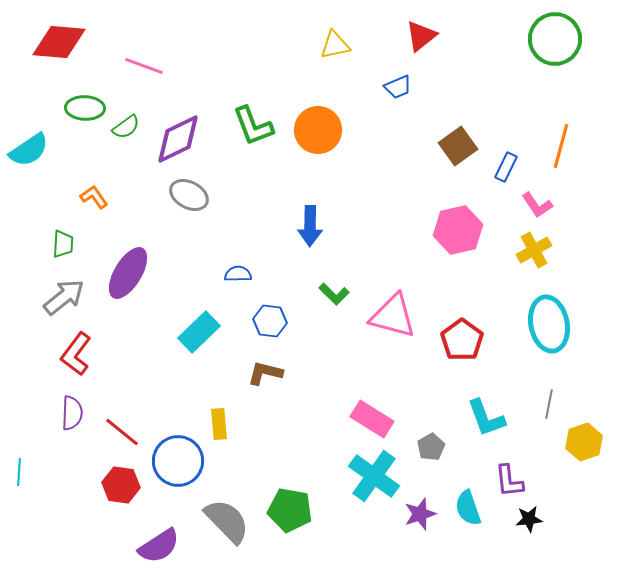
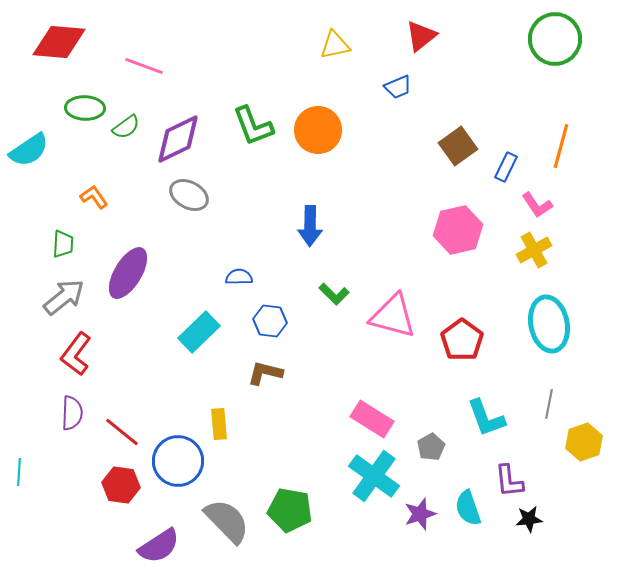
blue semicircle at (238, 274): moved 1 px right, 3 px down
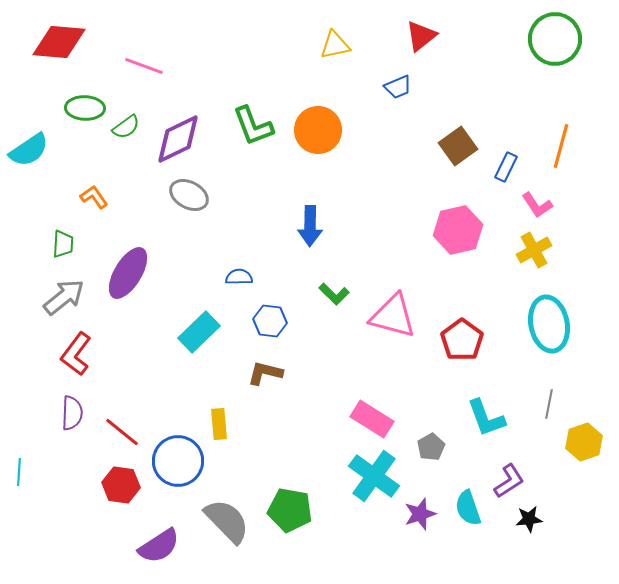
purple L-shape at (509, 481): rotated 117 degrees counterclockwise
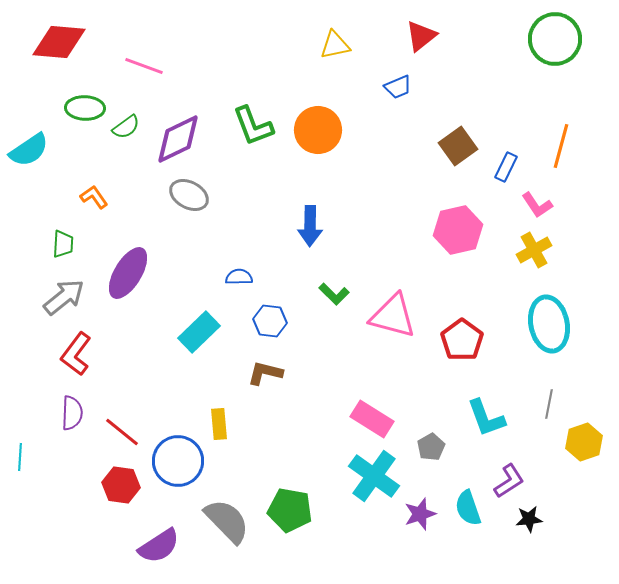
cyan line at (19, 472): moved 1 px right, 15 px up
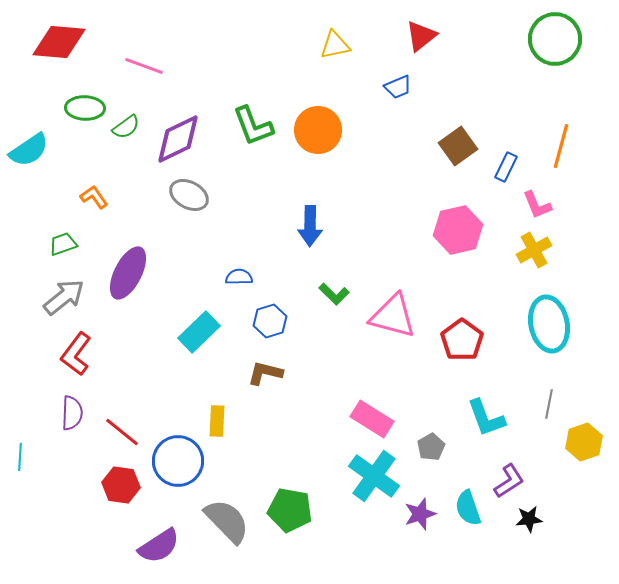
pink L-shape at (537, 205): rotated 12 degrees clockwise
green trapezoid at (63, 244): rotated 112 degrees counterclockwise
purple ellipse at (128, 273): rotated 4 degrees counterclockwise
blue hexagon at (270, 321): rotated 24 degrees counterclockwise
yellow rectangle at (219, 424): moved 2 px left, 3 px up; rotated 8 degrees clockwise
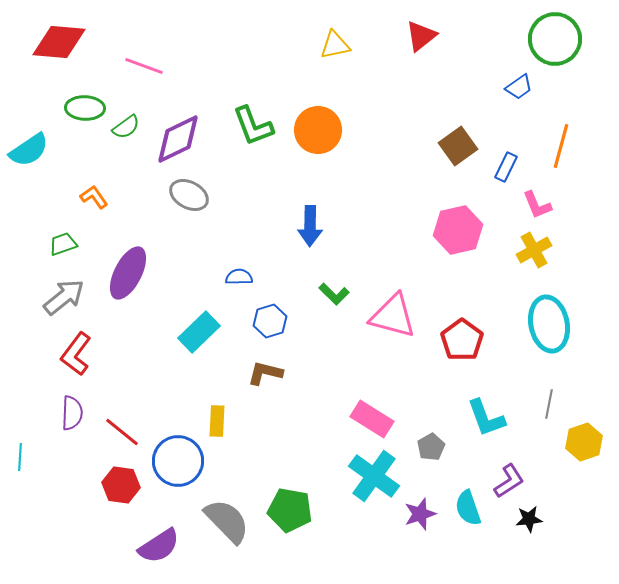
blue trapezoid at (398, 87): moved 121 px right; rotated 12 degrees counterclockwise
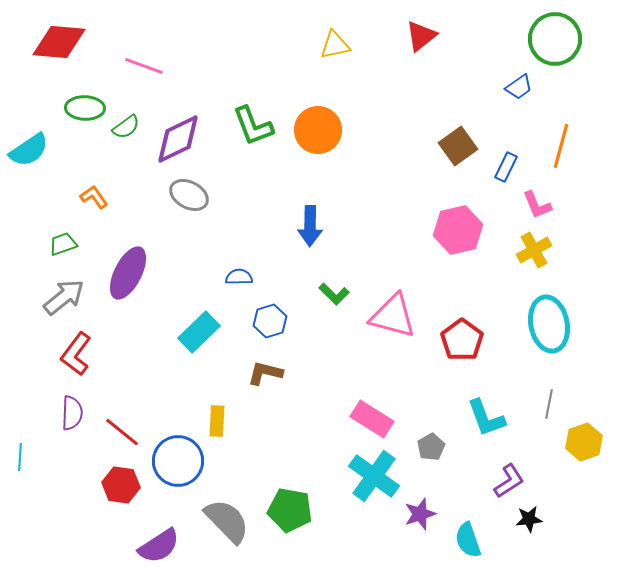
cyan semicircle at (468, 508): moved 32 px down
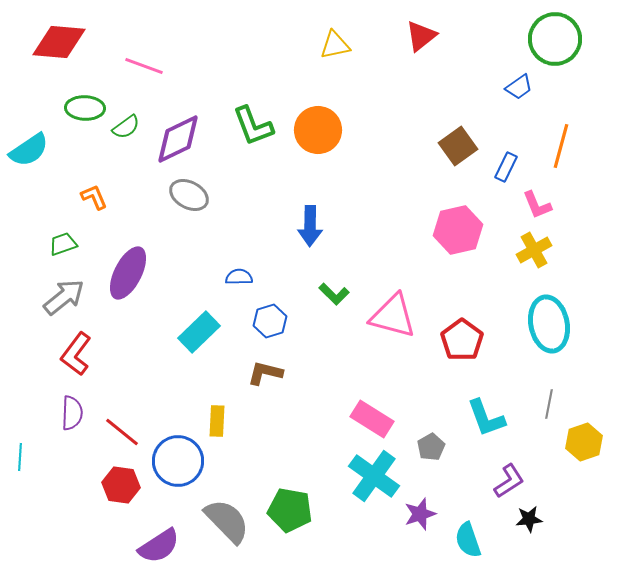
orange L-shape at (94, 197): rotated 12 degrees clockwise
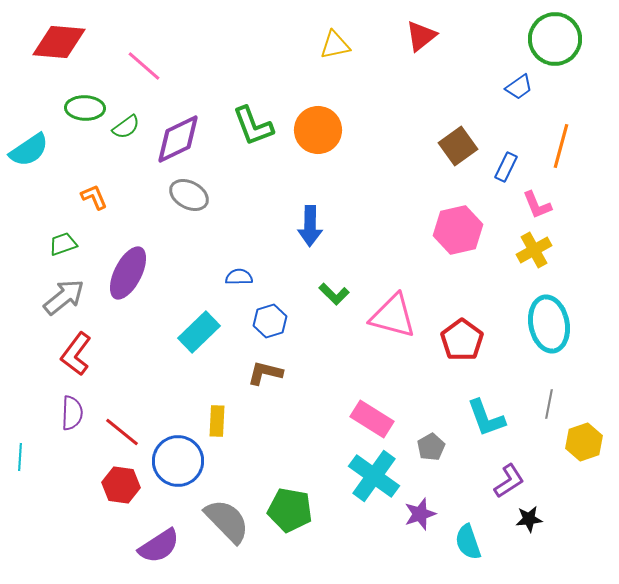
pink line at (144, 66): rotated 21 degrees clockwise
cyan semicircle at (468, 540): moved 2 px down
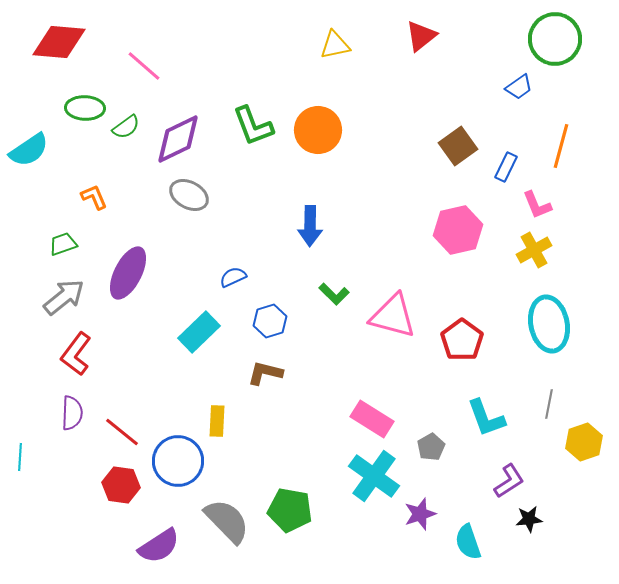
blue semicircle at (239, 277): moved 6 px left; rotated 24 degrees counterclockwise
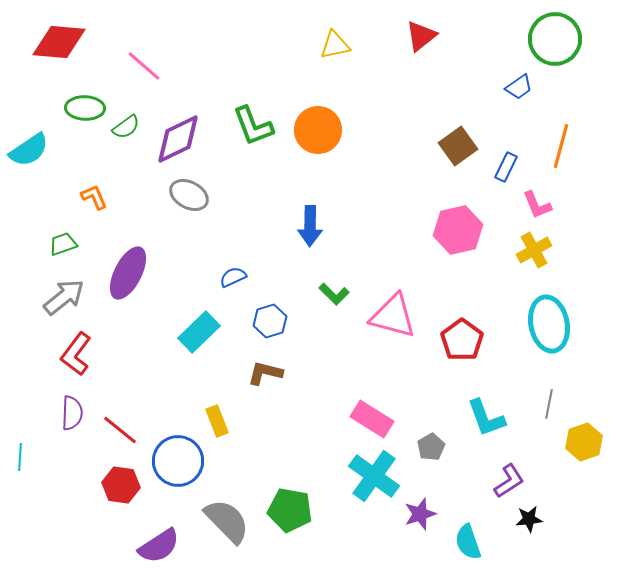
yellow rectangle at (217, 421): rotated 24 degrees counterclockwise
red line at (122, 432): moved 2 px left, 2 px up
